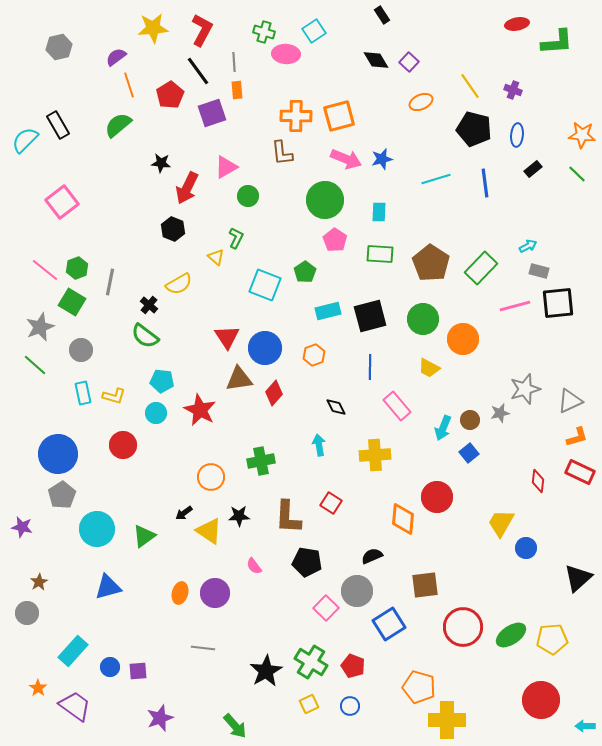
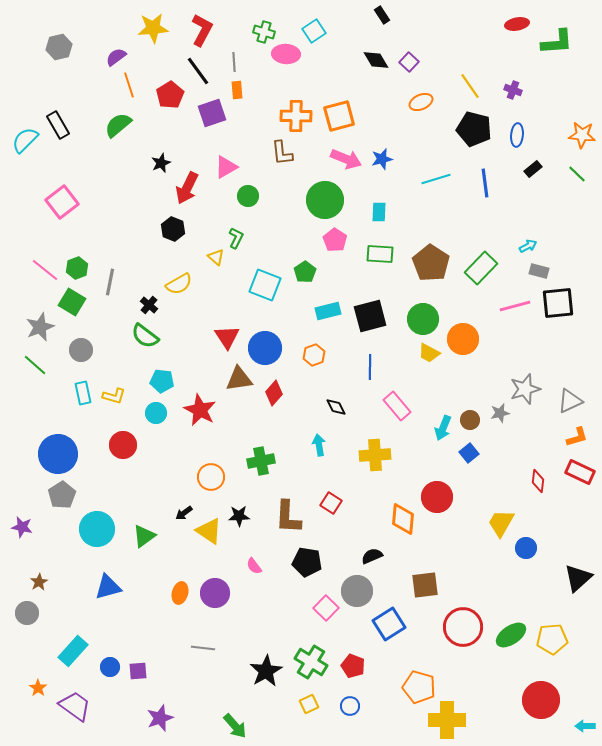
black star at (161, 163): rotated 30 degrees counterclockwise
yellow trapezoid at (429, 368): moved 15 px up
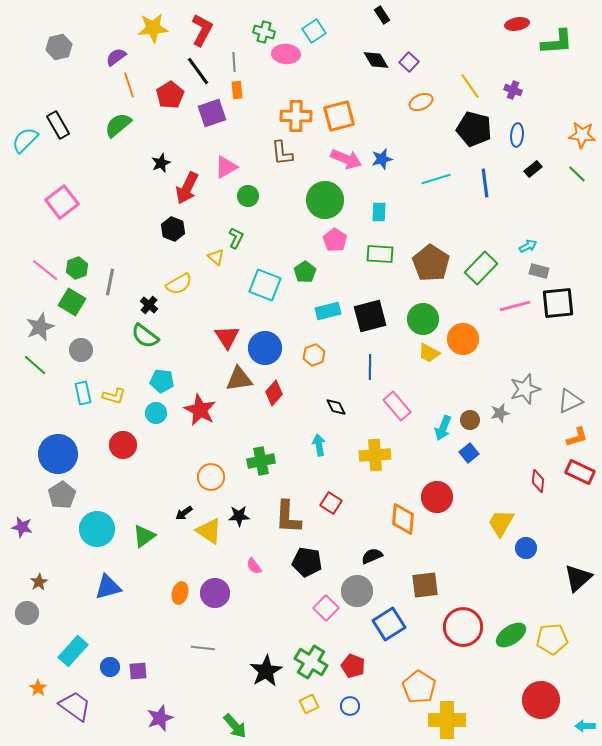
orange pentagon at (419, 687): rotated 16 degrees clockwise
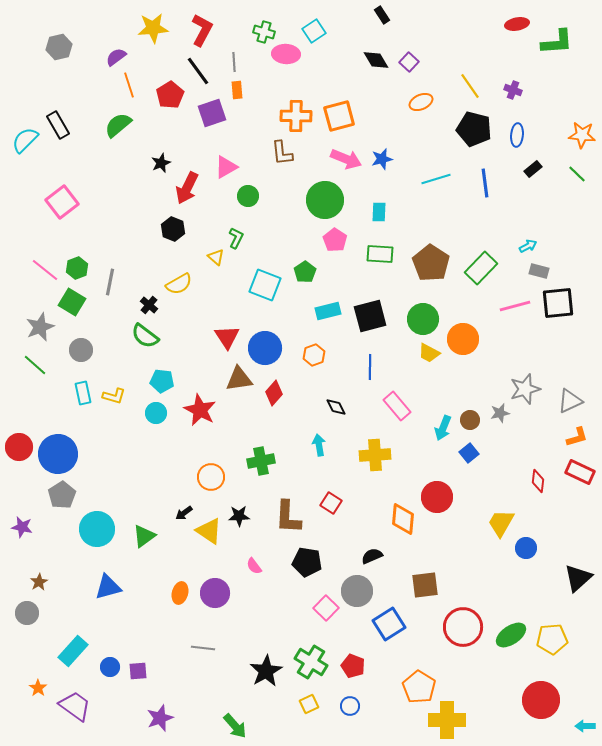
red circle at (123, 445): moved 104 px left, 2 px down
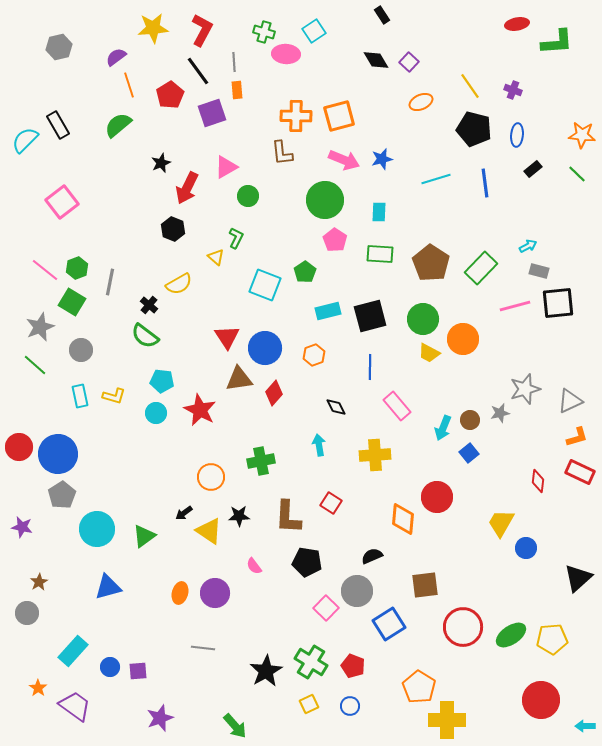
pink arrow at (346, 159): moved 2 px left, 1 px down
cyan rectangle at (83, 393): moved 3 px left, 3 px down
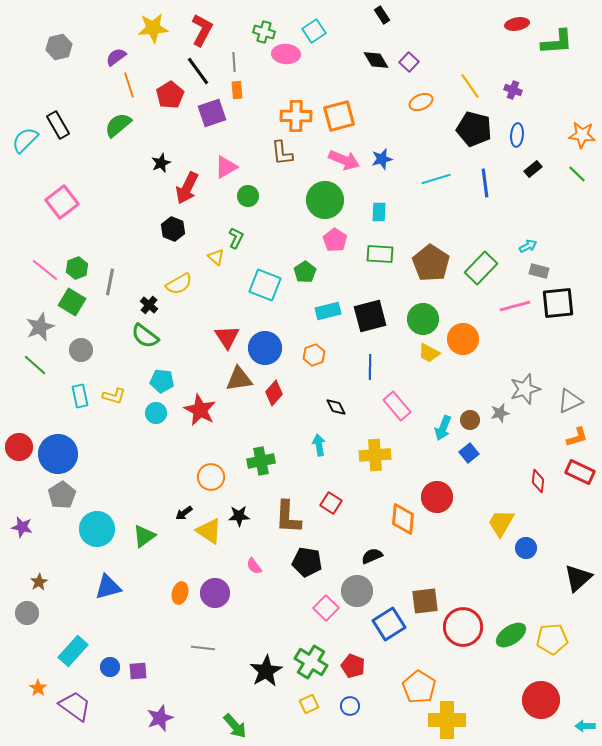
brown square at (425, 585): moved 16 px down
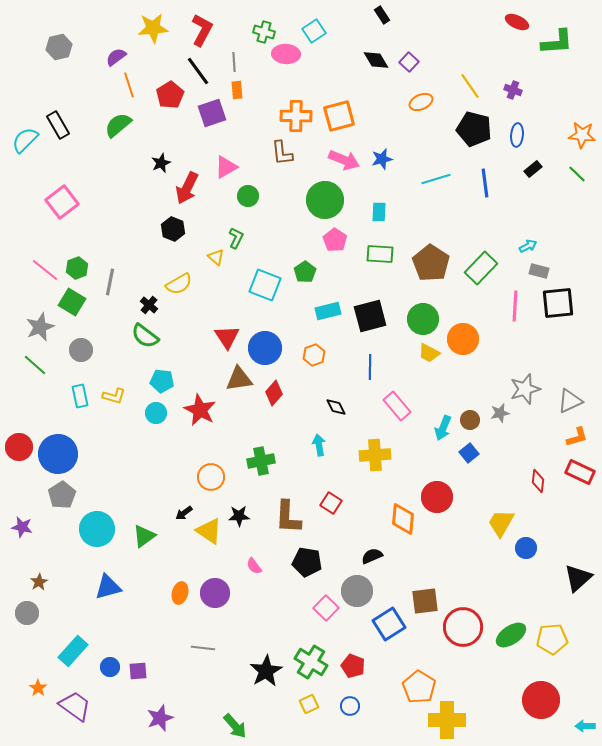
red ellipse at (517, 24): moved 2 px up; rotated 35 degrees clockwise
pink line at (515, 306): rotated 72 degrees counterclockwise
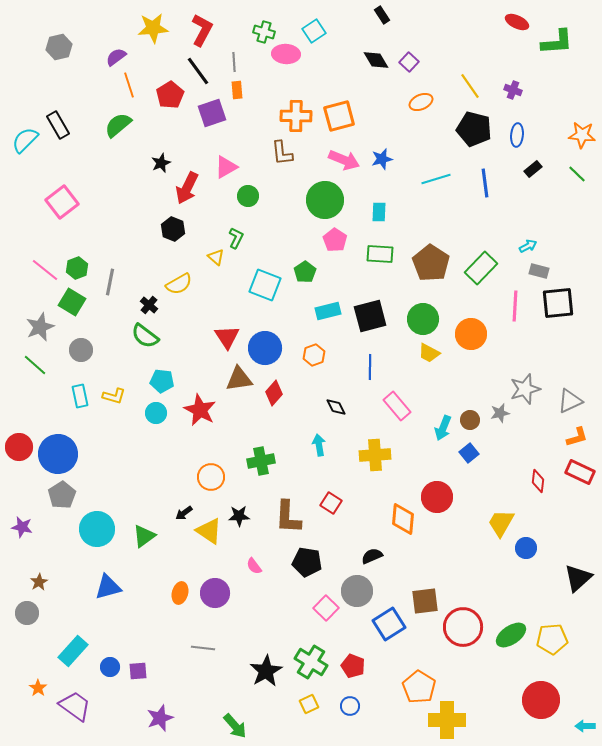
orange circle at (463, 339): moved 8 px right, 5 px up
